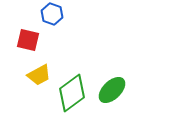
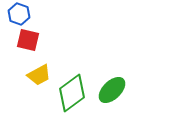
blue hexagon: moved 33 px left
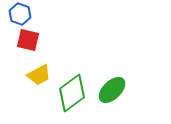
blue hexagon: moved 1 px right
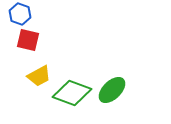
yellow trapezoid: moved 1 px down
green diamond: rotated 57 degrees clockwise
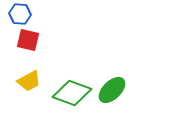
blue hexagon: rotated 15 degrees counterclockwise
yellow trapezoid: moved 10 px left, 5 px down
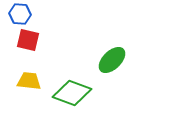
yellow trapezoid: rotated 145 degrees counterclockwise
green ellipse: moved 30 px up
